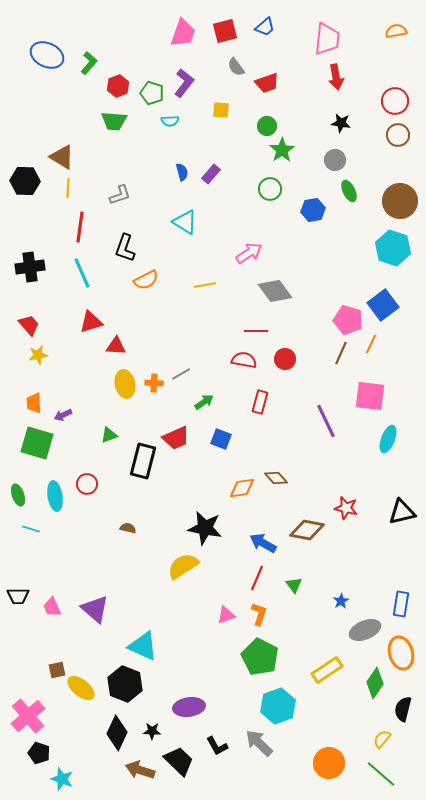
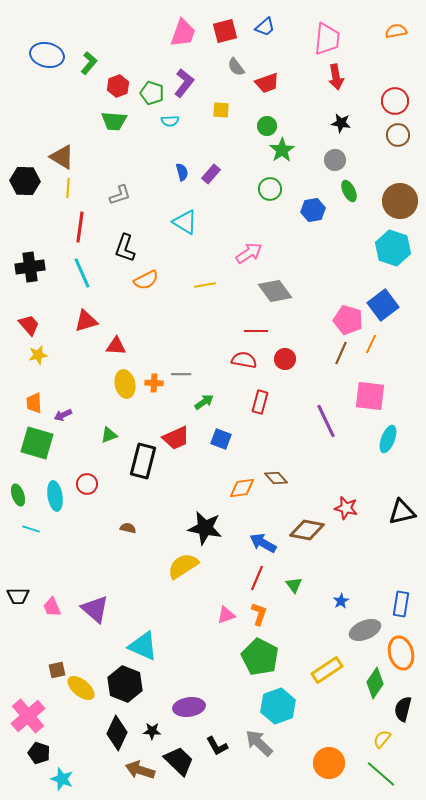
blue ellipse at (47, 55): rotated 12 degrees counterclockwise
red triangle at (91, 322): moved 5 px left, 1 px up
gray line at (181, 374): rotated 30 degrees clockwise
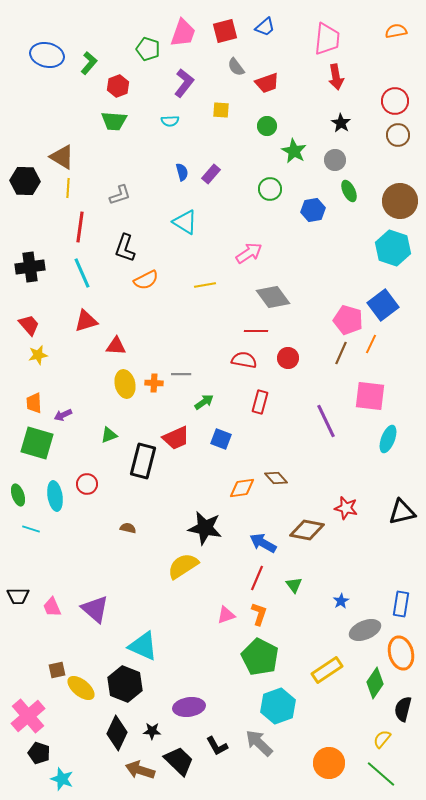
green pentagon at (152, 93): moved 4 px left, 44 px up
black star at (341, 123): rotated 24 degrees clockwise
green star at (282, 150): moved 12 px right, 1 px down; rotated 10 degrees counterclockwise
gray diamond at (275, 291): moved 2 px left, 6 px down
red circle at (285, 359): moved 3 px right, 1 px up
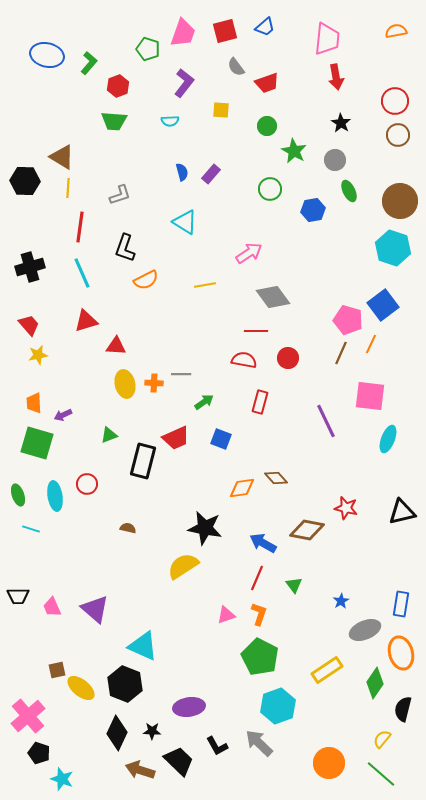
black cross at (30, 267): rotated 8 degrees counterclockwise
